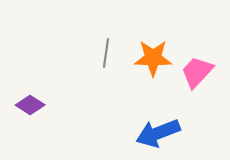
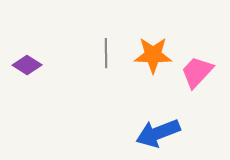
gray line: rotated 8 degrees counterclockwise
orange star: moved 3 px up
purple diamond: moved 3 px left, 40 px up
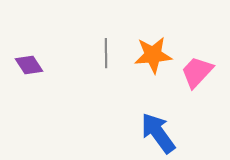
orange star: rotated 6 degrees counterclockwise
purple diamond: moved 2 px right; rotated 24 degrees clockwise
blue arrow: rotated 75 degrees clockwise
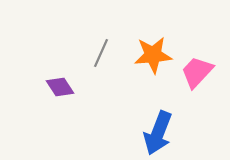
gray line: moved 5 px left; rotated 24 degrees clockwise
purple diamond: moved 31 px right, 22 px down
blue arrow: rotated 123 degrees counterclockwise
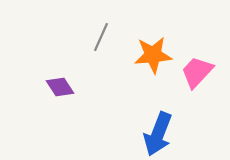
gray line: moved 16 px up
blue arrow: moved 1 px down
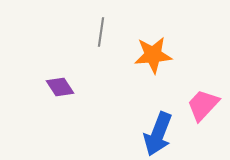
gray line: moved 5 px up; rotated 16 degrees counterclockwise
pink trapezoid: moved 6 px right, 33 px down
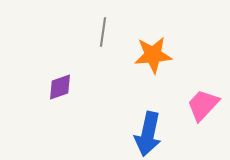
gray line: moved 2 px right
purple diamond: rotated 76 degrees counterclockwise
blue arrow: moved 10 px left; rotated 9 degrees counterclockwise
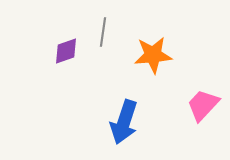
purple diamond: moved 6 px right, 36 px up
blue arrow: moved 24 px left, 12 px up; rotated 6 degrees clockwise
